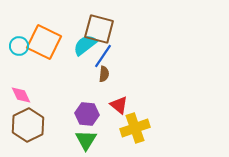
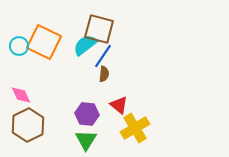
yellow cross: rotated 12 degrees counterclockwise
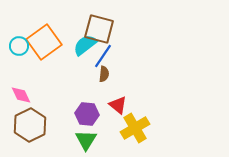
orange square: rotated 28 degrees clockwise
red triangle: moved 1 px left
brown hexagon: moved 2 px right
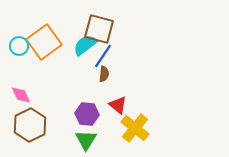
yellow cross: rotated 20 degrees counterclockwise
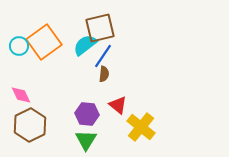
brown square: moved 1 px right, 1 px up; rotated 28 degrees counterclockwise
yellow cross: moved 6 px right, 1 px up
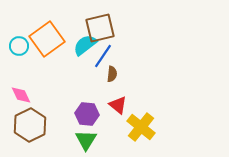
orange square: moved 3 px right, 3 px up
brown semicircle: moved 8 px right
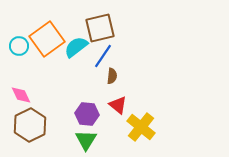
cyan semicircle: moved 9 px left, 2 px down
brown semicircle: moved 2 px down
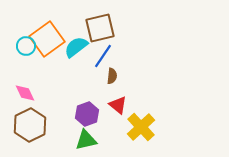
cyan circle: moved 7 px right
pink diamond: moved 4 px right, 2 px up
purple hexagon: rotated 25 degrees counterclockwise
yellow cross: rotated 8 degrees clockwise
green triangle: rotated 45 degrees clockwise
